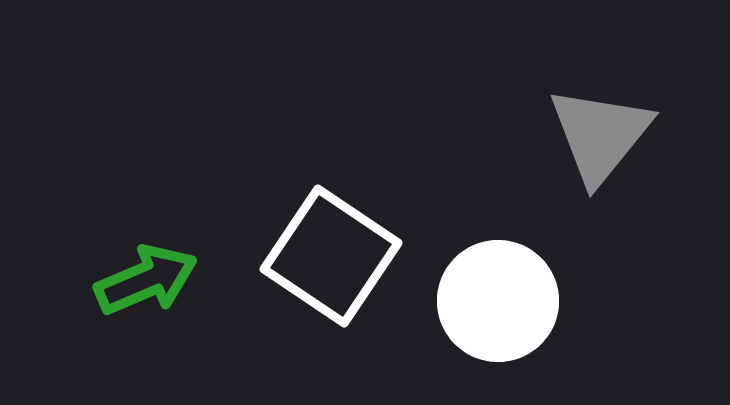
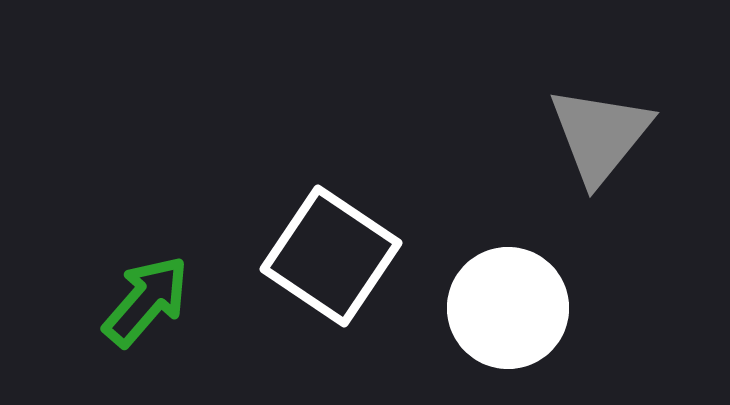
green arrow: moved 21 px down; rotated 26 degrees counterclockwise
white circle: moved 10 px right, 7 px down
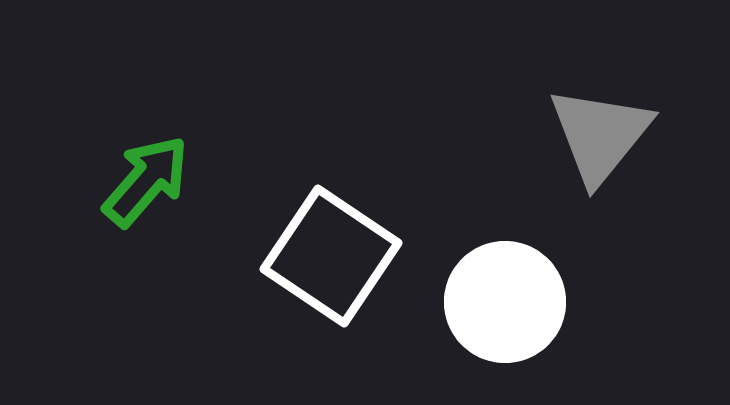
green arrow: moved 120 px up
white circle: moved 3 px left, 6 px up
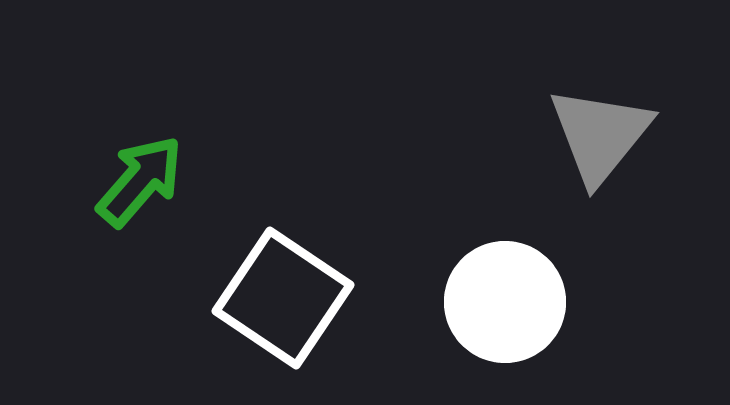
green arrow: moved 6 px left
white square: moved 48 px left, 42 px down
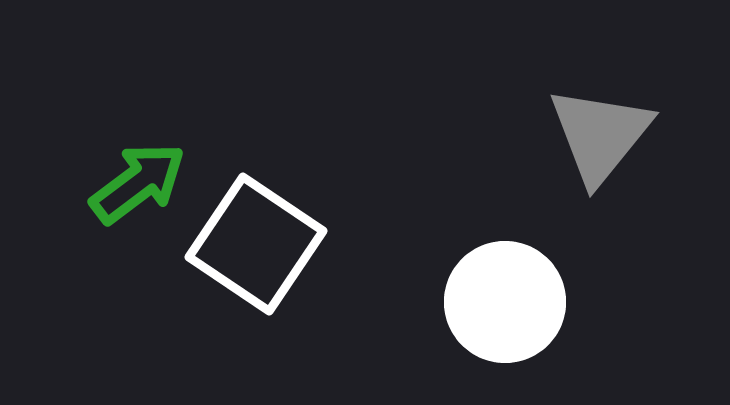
green arrow: moved 2 px left, 2 px down; rotated 12 degrees clockwise
white square: moved 27 px left, 54 px up
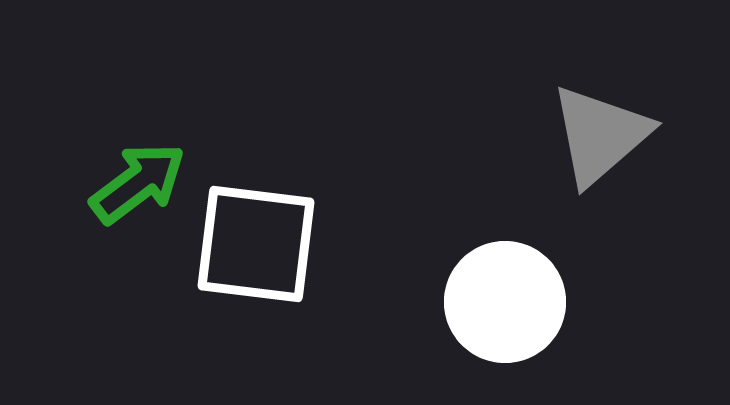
gray triangle: rotated 10 degrees clockwise
white square: rotated 27 degrees counterclockwise
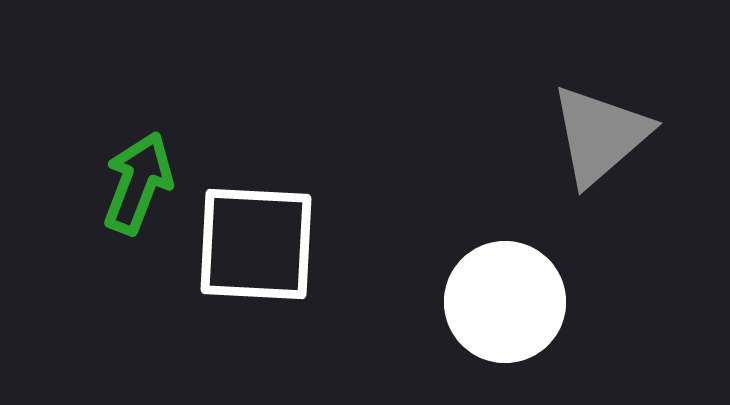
green arrow: rotated 32 degrees counterclockwise
white square: rotated 4 degrees counterclockwise
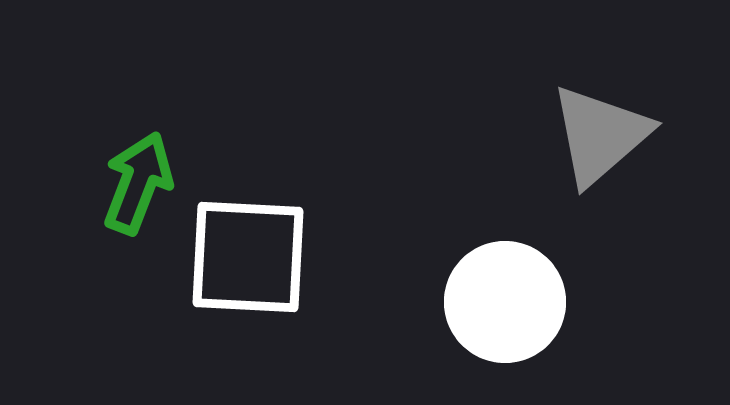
white square: moved 8 px left, 13 px down
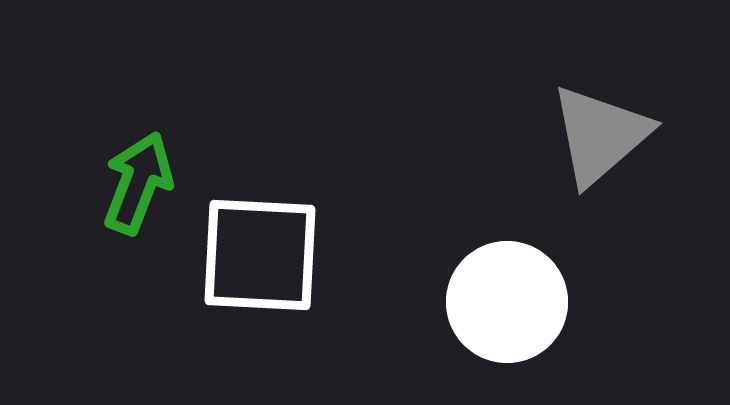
white square: moved 12 px right, 2 px up
white circle: moved 2 px right
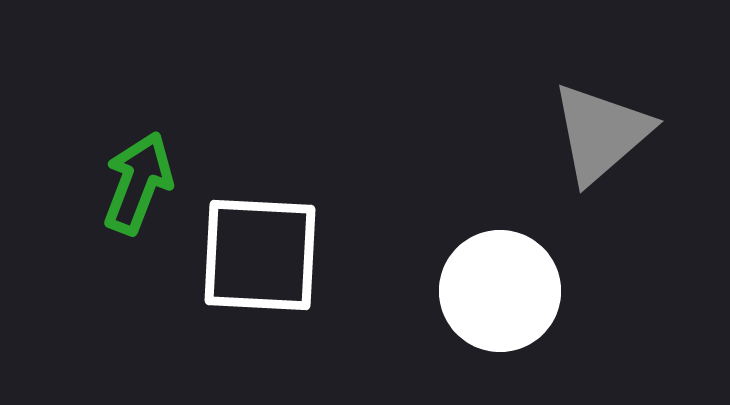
gray triangle: moved 1 px right, 2 px up
white circle: moved 7 px left, 11 px up
